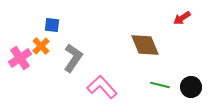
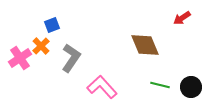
blue square: rotated 28 degrees counterclockwise
gray L-shape: moved 2 px left
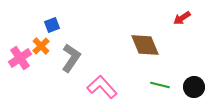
black circle: moved 3 px right
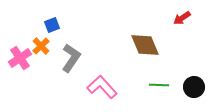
green line: moved 1 px left; rotated 12 degrees counterclockwise
